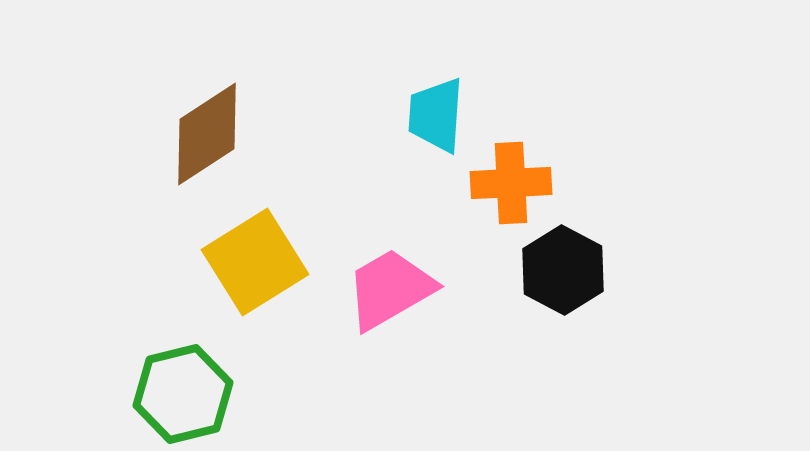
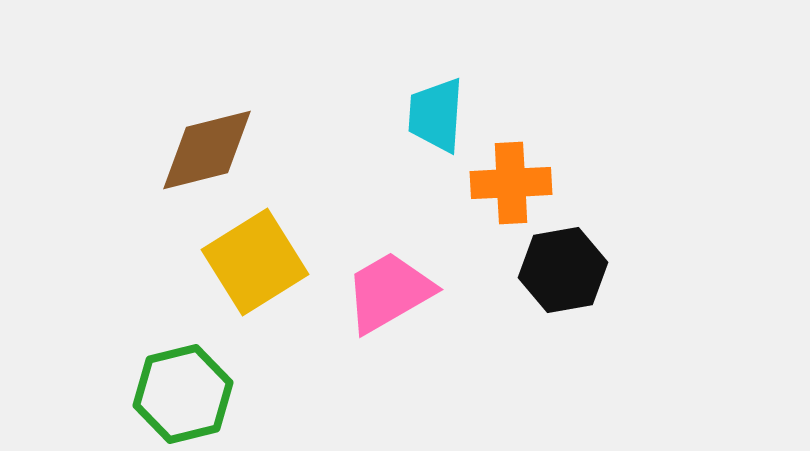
brown diamond: moved 16 px down; rotated 19 degrees clockwise
black hexagon: rotated 22 degrees clockwise
pink trapezoid: moved 1 px left, 3 px down
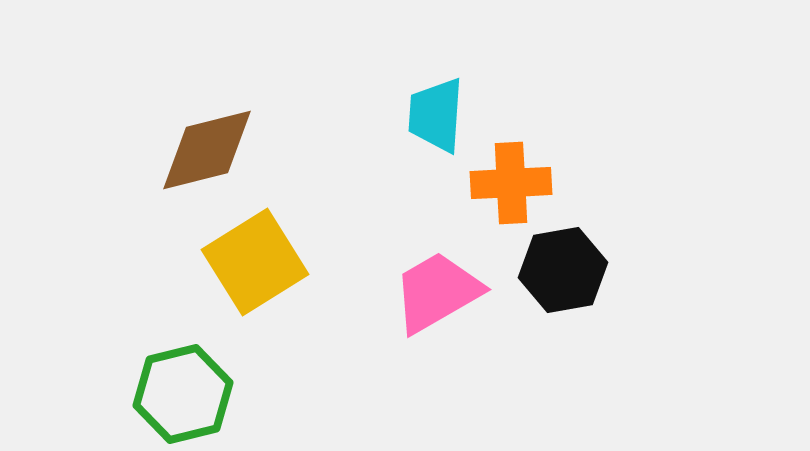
pink trapezoid: moved 48 px right
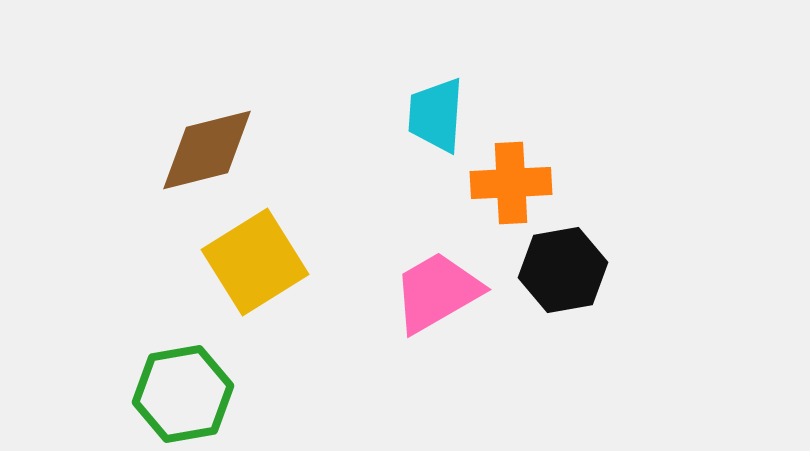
green hexagon: rotated 4 degrees clockwise
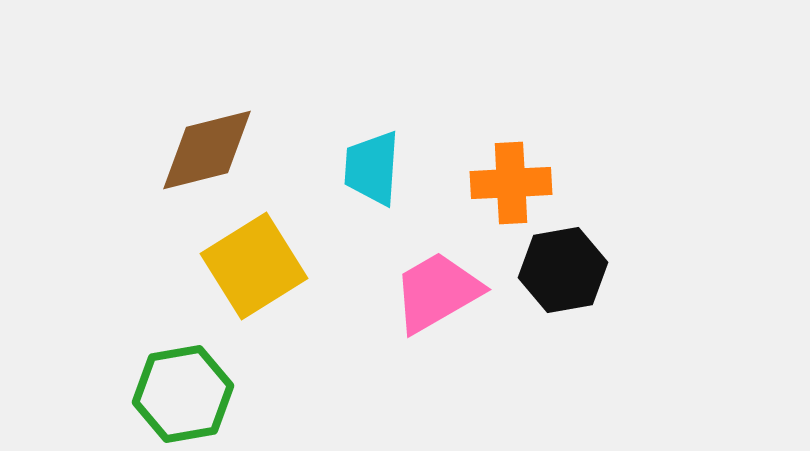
cyan trapezoid: moved 64 px left, 53 px down
yellow square: moved 1 px left, 4 px down
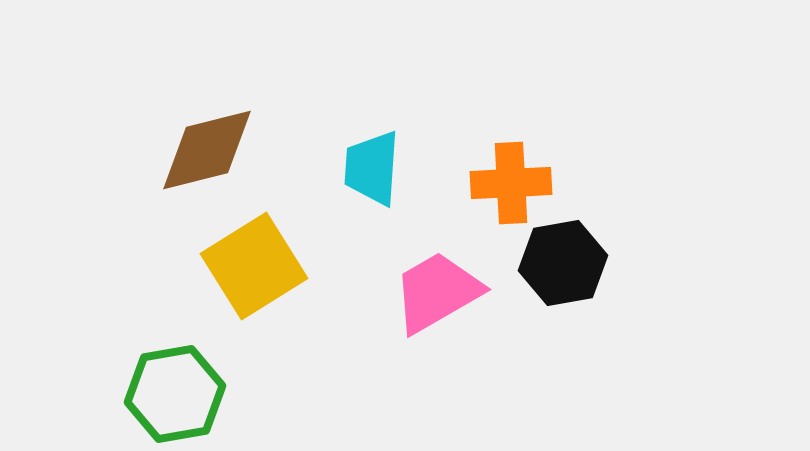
black hexagon: moved 7 px up
green hexagon: moved 8 px left
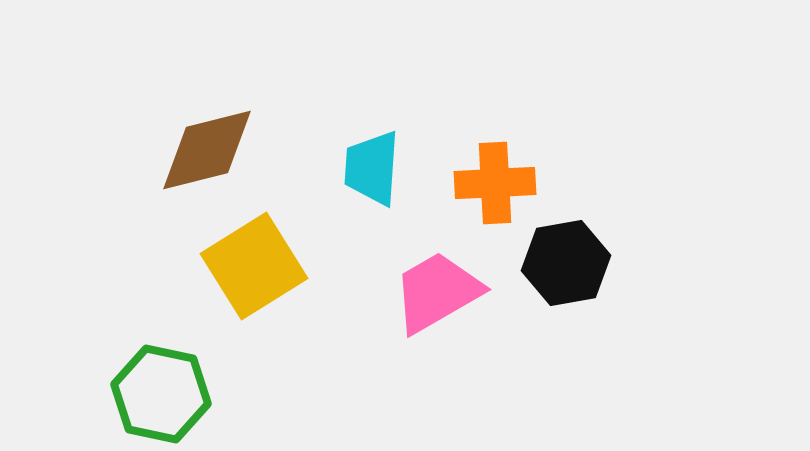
orange cross: moved 16 px left
black hexagon: moved 3 px right
green hexagon: moved 14 px left; rotated 22 degrees clockwise
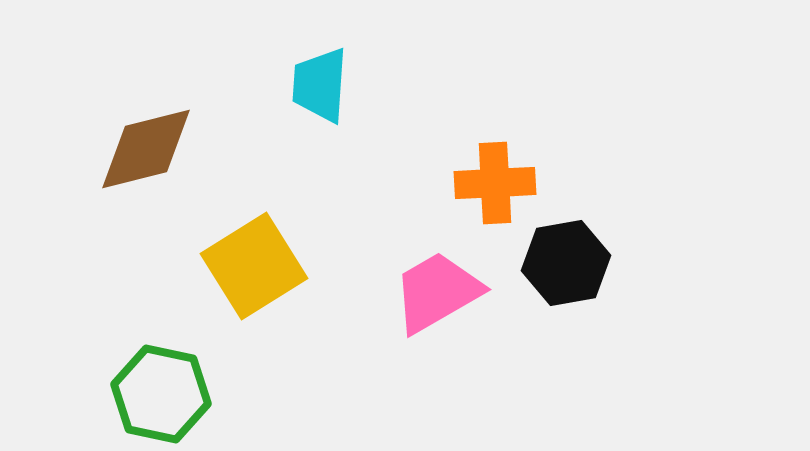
brown diamond: moved 61 px left, 1 px up
cyan trapezoid: moved 52 px left, 83 px up
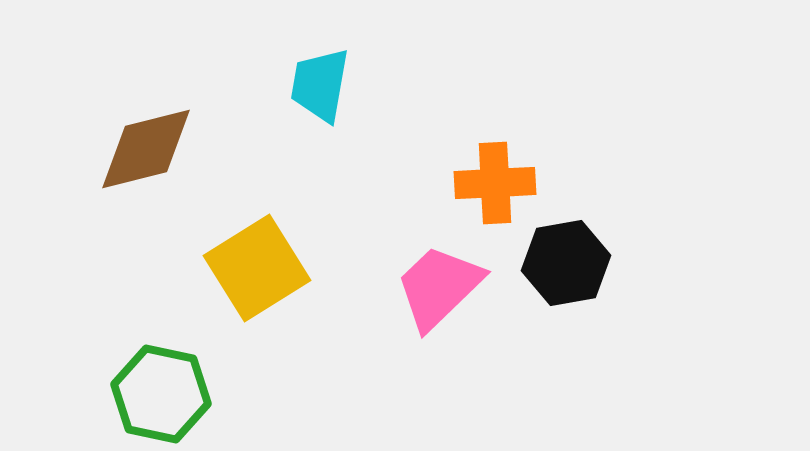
cyan trapezoid: rotated 6 degrees clockwise
yellow square: moved 3 px right, 2 px down
pink trapezoid: moved 2 px right, 5 px up; rotated 14 degrees counterclockwise
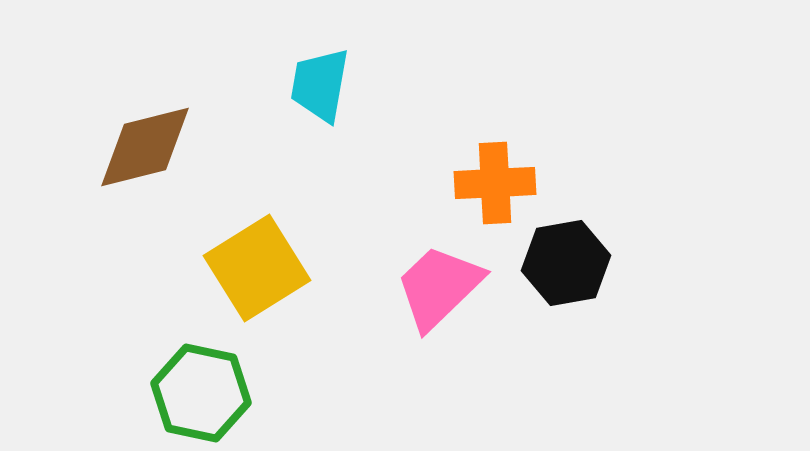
brown diamond: moved 1 px left, 2 px up
green hexagon: moved 40 px right, 1 px up
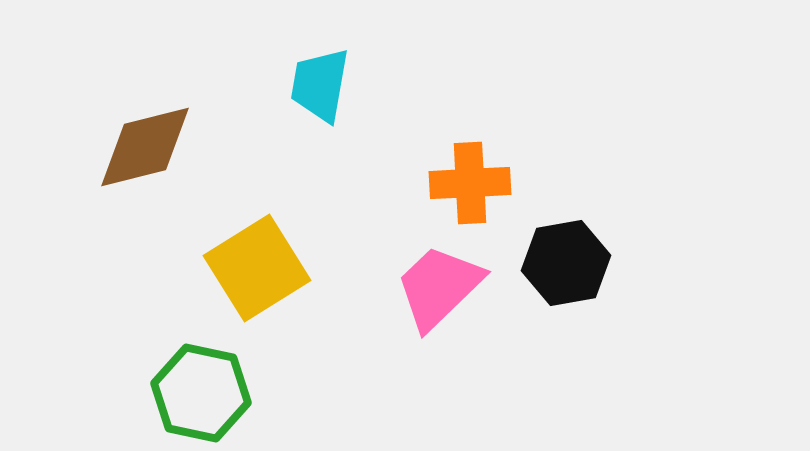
orange cross: moved 25 px left
